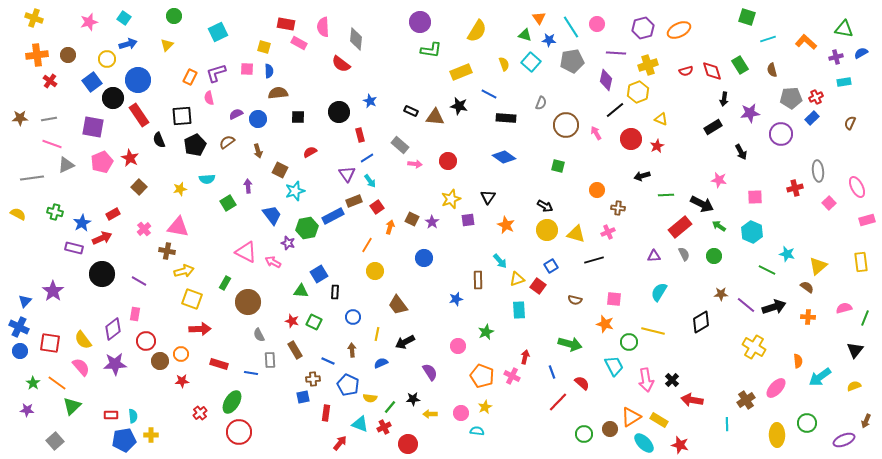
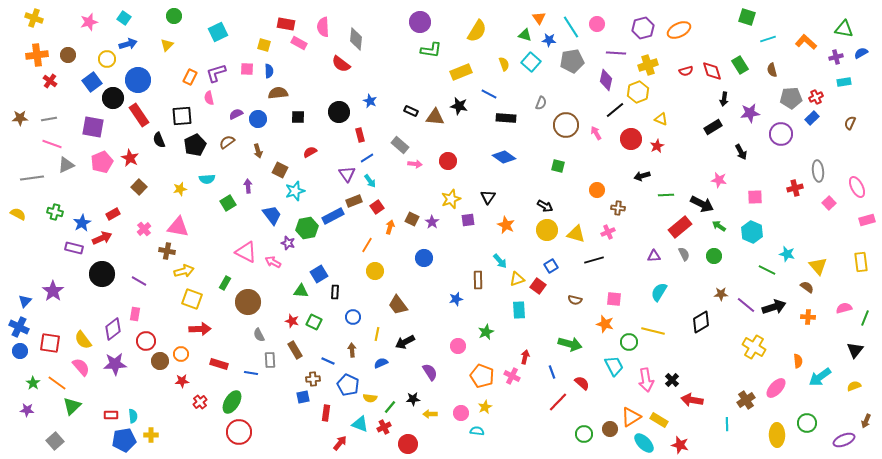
yellow square at (264, 47): moved 2 px up
yellow triangle at (818, 266): rotated 30 degrees counterclockwise
red cross at (200, 413): moved 11 px up
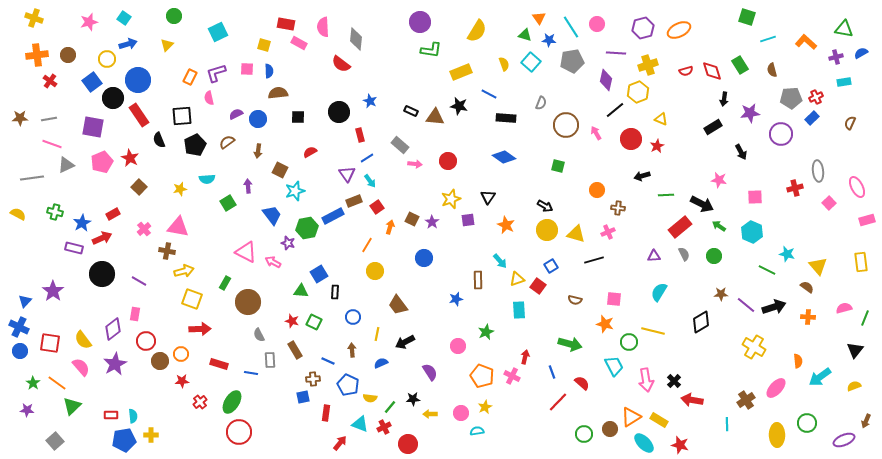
brown arrow at (258, 151): rotated 24 degrees clockwise
purple star at (115, 364): rotated 25 degrees counterclockwise
black cross at (672, 380): moved 2 px right, 1 px down
cyan semicircle at (477, 431): rotated 16 degrees counterclockwise
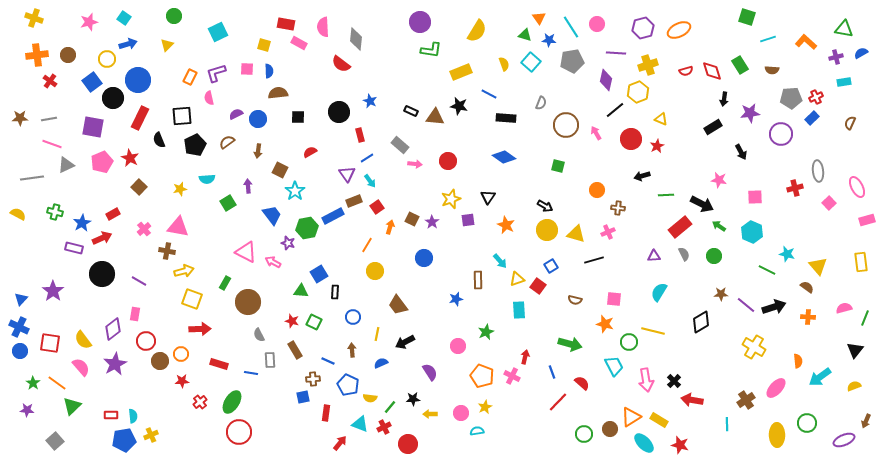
brown semicircle at (772, 70): rotated 72 degrees counterclockwise
red rectangle at (139, 115): moved 1 px right, 3 px down; rotated 60 degrees clockwise
cyan star at (295, 191): rotated 18 degrees counterclockwise
blue triangle at (25, 301): moved 4 px left, 2 px up
yellow cross at (151, 435): rotated 24 degrees counterclockwise
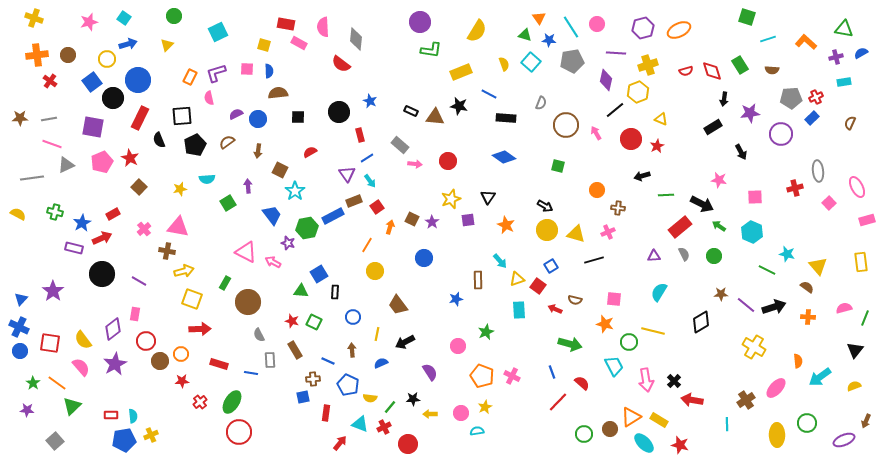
red arrow at (525, 357): moved 30 px right, 48 px up; rotated 80 degrees counterclockwise
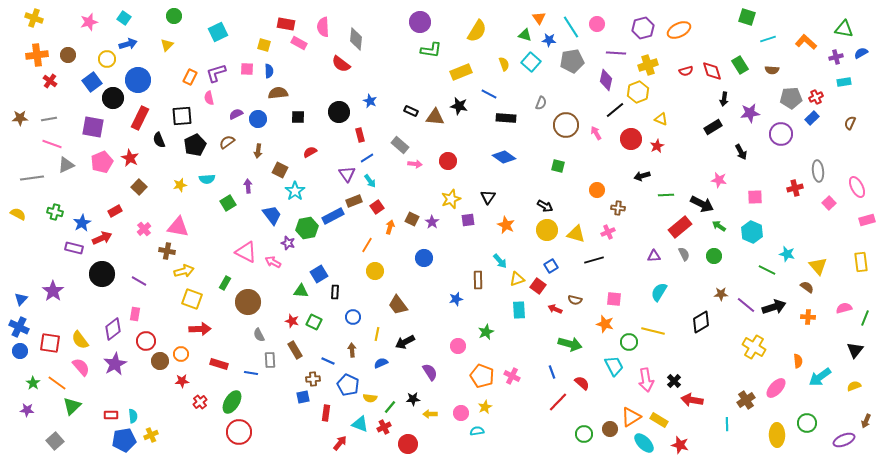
yellow star at (180, 189): moved 4 px up
red rectangle at (113, 214): moved 2 px right, 3 px up
yellow semicircle at (83, 340): moved 3 px left
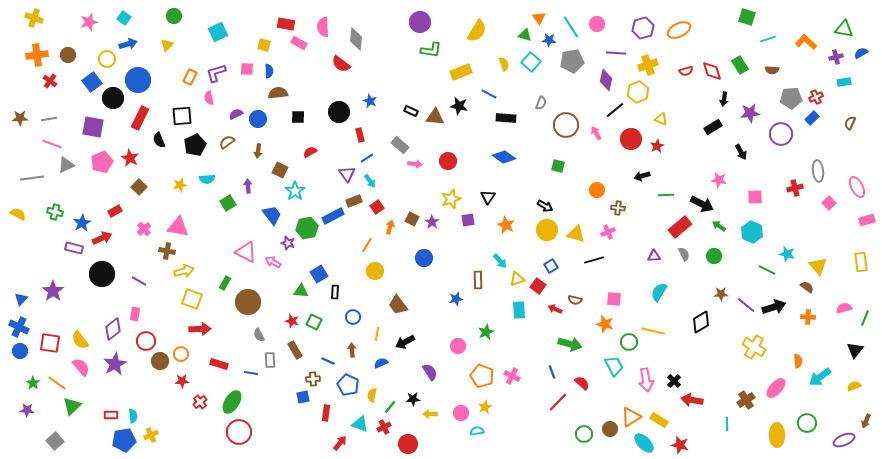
yellow semicircle at (370, 398): moved 2 px right, 3 px up; rotated 96 degrees clockwise
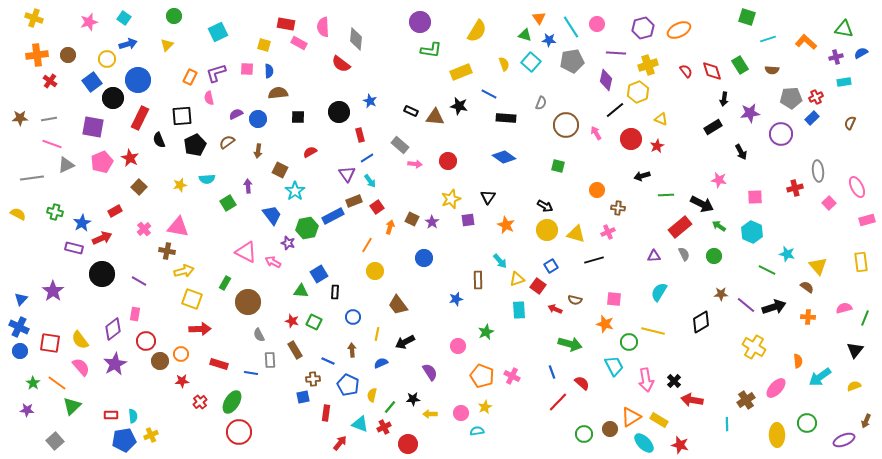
red semicircle at (686, 71): rotated 112 degrees counterclockwise
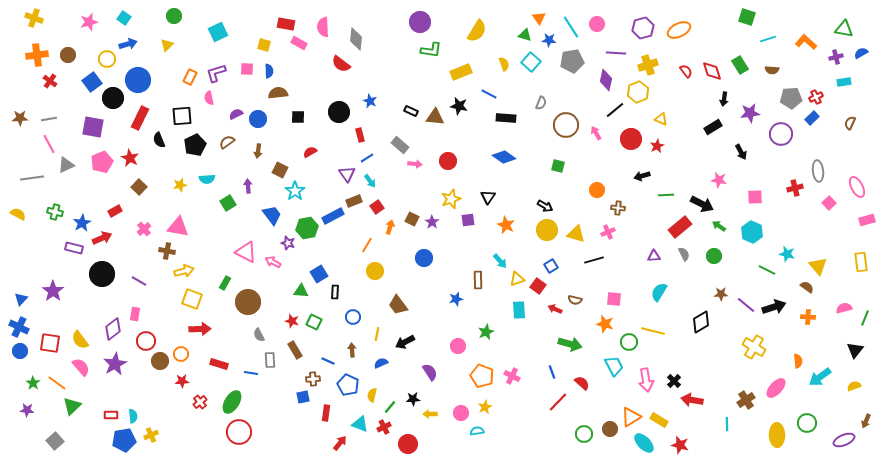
pink line at (52, 144): moved 3 px left; rotated 42 degrees clockwise
